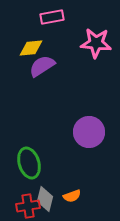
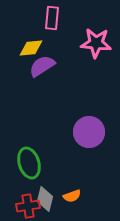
pink rectangle: moved 1 px down; rotated 75 degrees counterclockwise
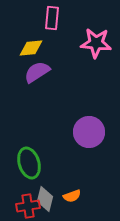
purple semicircle: moved 5 px left, 6 px down
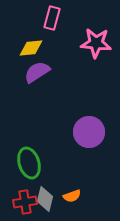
pink rectangle: rotated 10 degrees clockwise
red cross: moved 3 px left, 4 px up
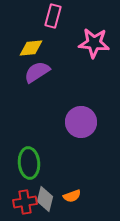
pink rectangle: moved 1 px right, 2 px up
pink star: moved 2 px left
purple circle: moved 8 px left, 10 px up
green ellipse: rotated 12 degrees clockwise
